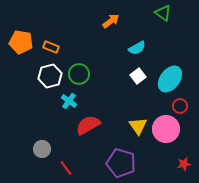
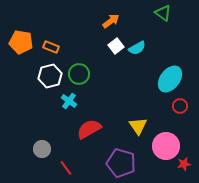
white square: moved 22 px left, 30 px up
red semicircle: moved 1 px right, 4 px down
pink circle: moved 17 px down
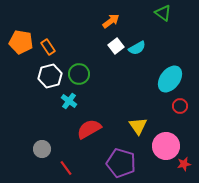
orange rectangle: moved 3 px left; rotated 35 degrees clockwise
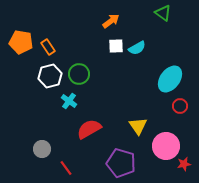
white square: rotated 35 degrees clockwise
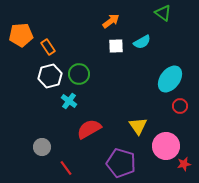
orange pentagon: moved 7 px up; rotated 15 degrees counterclockwise
cyan semicircle: moved 5 px right, 6 px up
gray circle: moved 2 px up
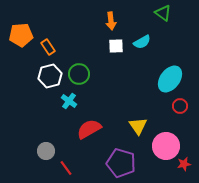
orange arrow: rotated 120 degrees clockwise
gray circle: moved 4 px right, 4 px down
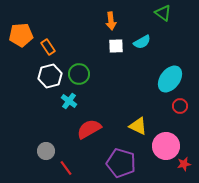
yellow triangle: rotated 30 degrees counterclockwise
